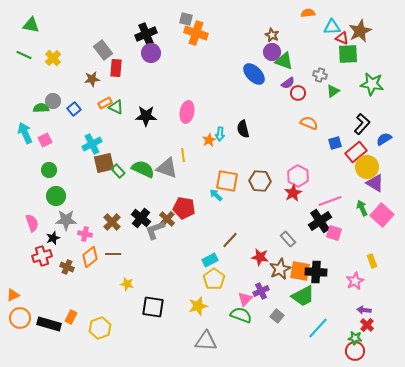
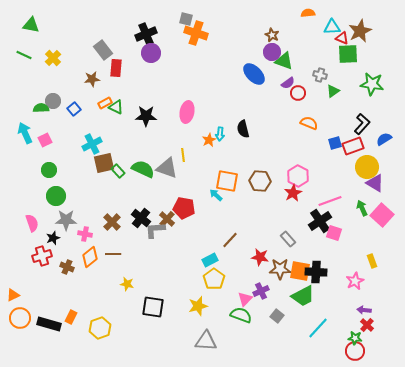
red rectangle at (356, 152): moved 3 px left, 6 px up; rotated 20 degrees clockwise
gray L-shape at (155, 230): rotated 15 degrees clockwise
brown star at (280, 269): rotated 25 degrees clockwise
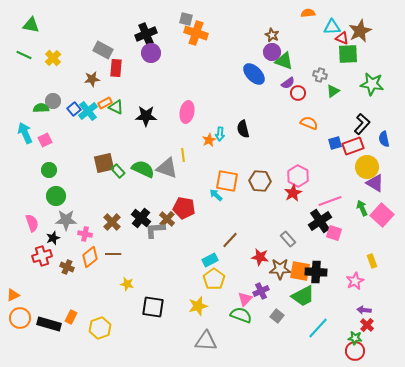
gray rectangle at (103, 50): rotated 24 degrees counterclockwise
blue semicircle at (384, 139): rotated 70 degrees counterclockwise
cyan cross at (92, 144): moved 4 px left, 33 px up; rotated 12 degrees counterclockwise
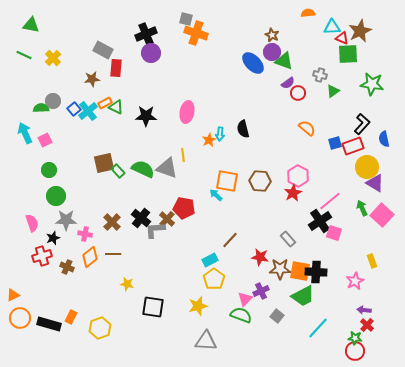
blue ellipse at (254, 74): moved 1 px left, 11 px up
orange semicircle at (309, 123): moved 2 px left, 5 px down; rotated 18 degrees clockwise
pink line at (330, 201): rotated 20 degrees counterclockwise
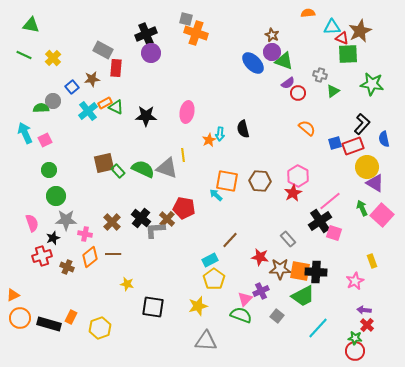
blue square at (74, 109): moved 2 px left, 22 px up
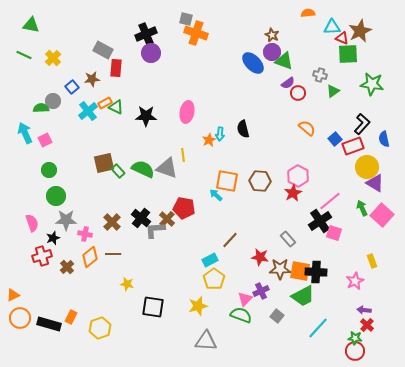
blue square at (335, 143): moved 4 px up; rotated 24 degrees counterclockwise
brown cross at (67, 267): rotated 24 degrees clockwise
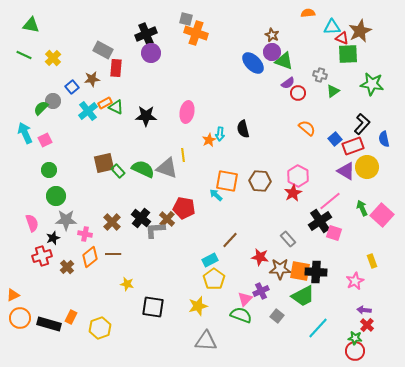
green semicircle at (41, 108): rotated 42 degrees counterclockwise
purple triangle at (375, 183): moved 29 px left, 12 px up
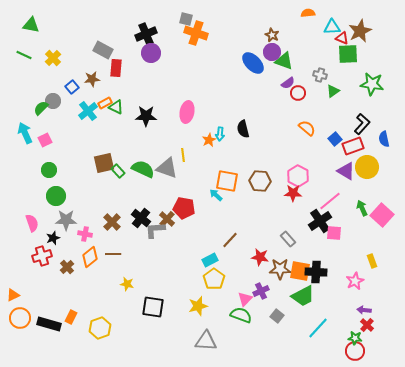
red star at (293, 193): rotated 30 degrees clockwise
pink square at (334, 233): rotated 14 degrees counterclockwise
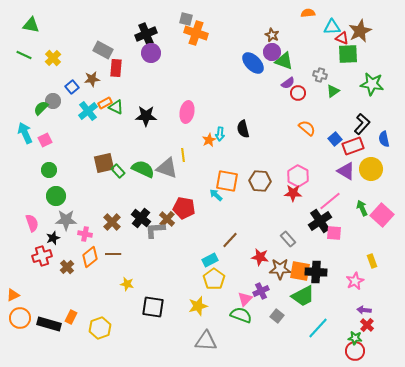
yellow circle at (367, 167): moved 4 px right, 2 px down
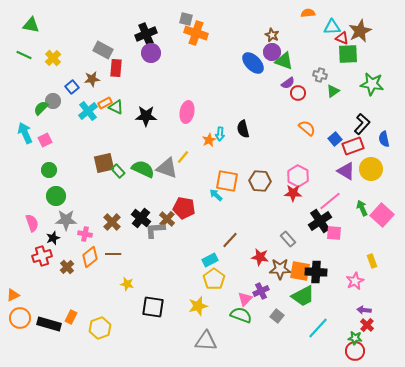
yellow line at (183, 155): moved 2 px down; rotated 48 degrees clockwise
